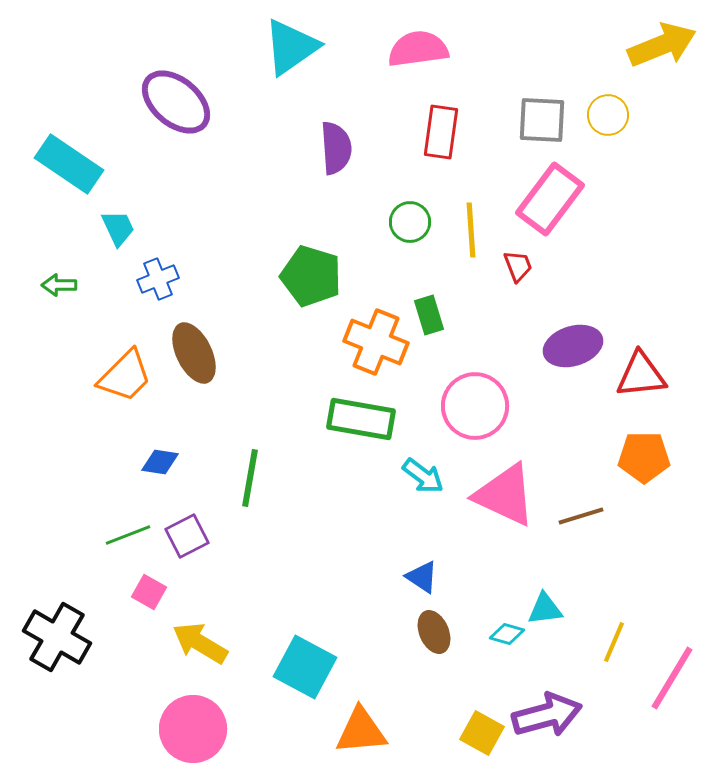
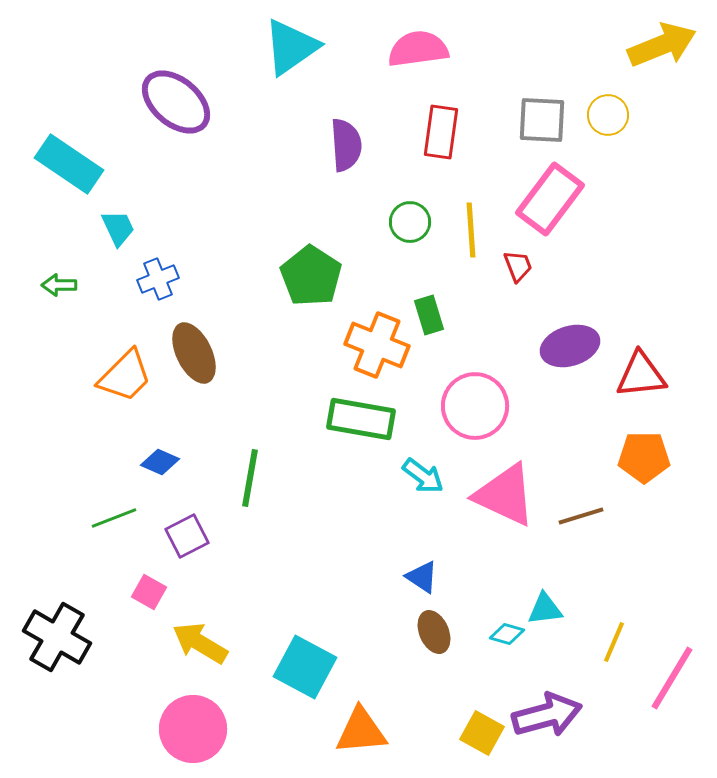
purple semicircle at (336, 148): moved 10 px right, 3 px up
green pentagon at (311, 276): rotated 16 degrees clockwise
orange cross at (376, 342): moved 1 px right, 3 px down
purple ellipse at (573, 346): moved 3 px left
blue diamond at (160, 462): rotated 15 degrees clockwise
green line at (128, 535): moved 14 px left, 17 px up
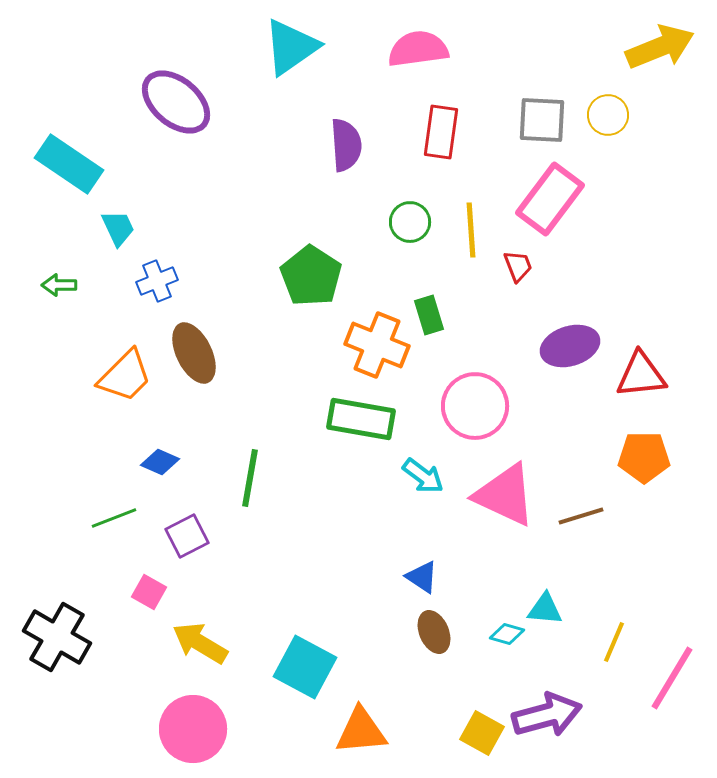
yellow arrow at (662, 45): moved 2 px left, 2 px down
blue cross at (158, 279): moved 1 px left, 2 px down
cyan triangle at (545, 609): rotated 12 degrees clockwise
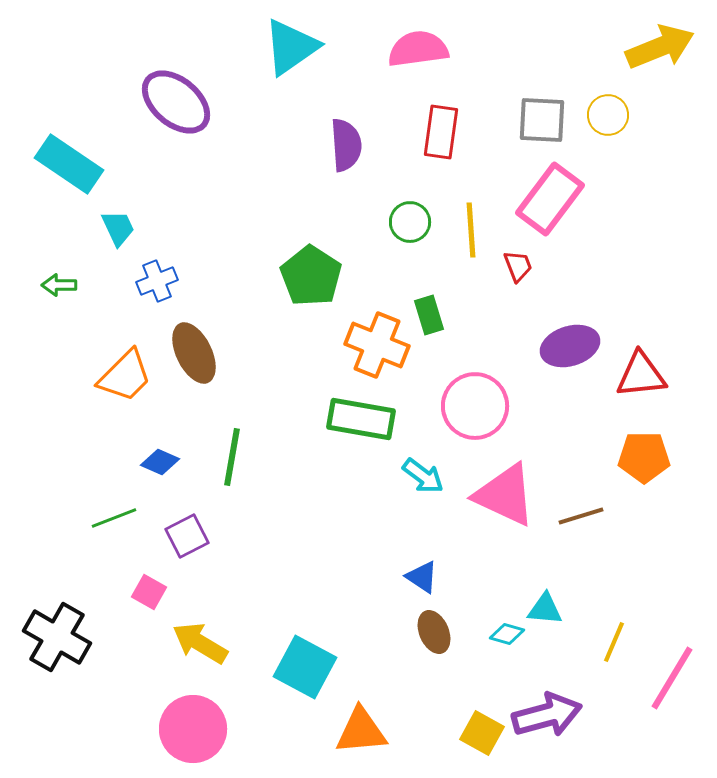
green line at (250, 478): moved 18 px left, 21 px up
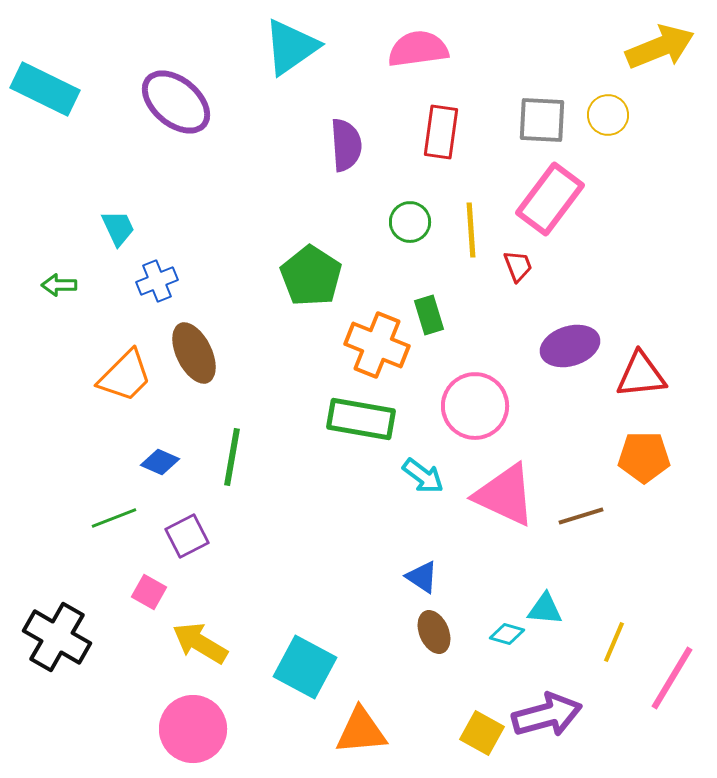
cyan rectangle at (69, 164): moved 24 px left, 75 px up; rotated 8 degrees counterclockwise
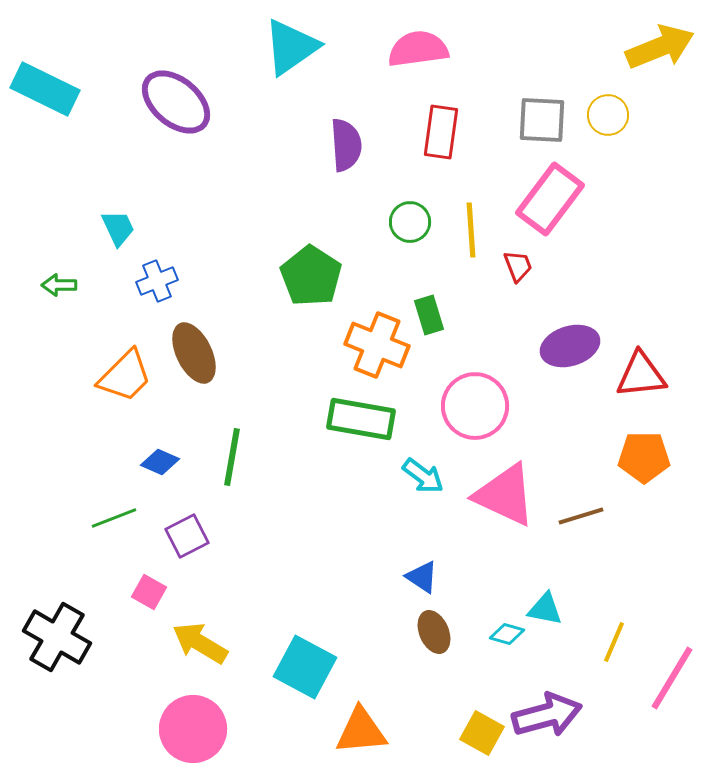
cyan triangle at (545, 609): rotated 6 degrees clockwise
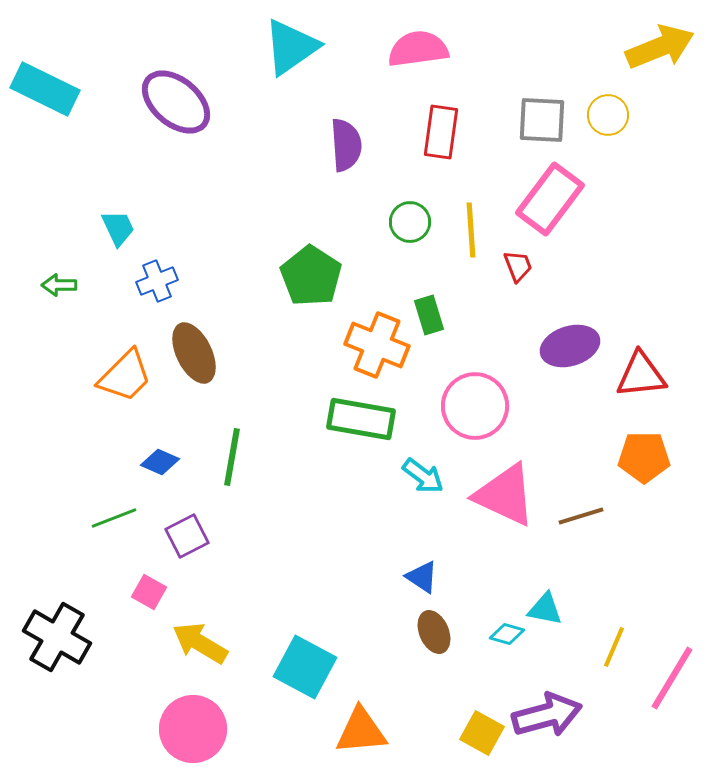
yellow line at (614, 642): moved 5 px down
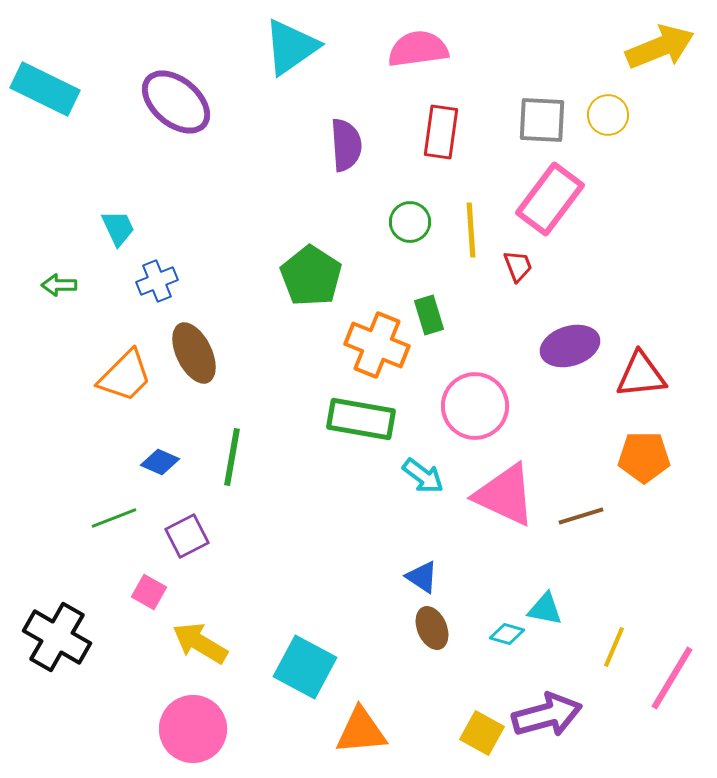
brown ellipse at (434, 632): moved 2 px left, 4 px up
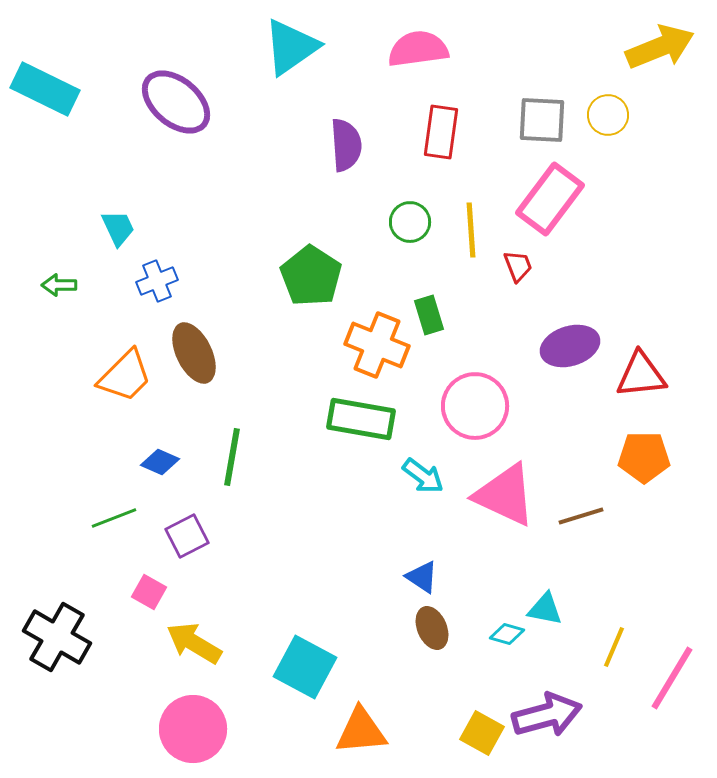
yellow arrow at (200, 643): moved 6 px left
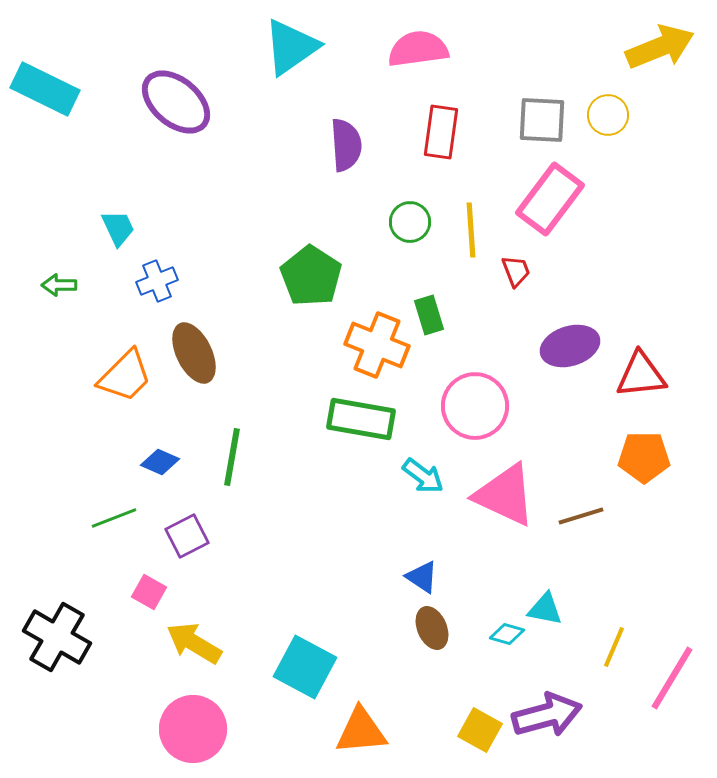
red trapezoid at (518, 266): moved 2 px left, 5 px down
yellow square at (482, 733): moved 2 px left, 3 px up
